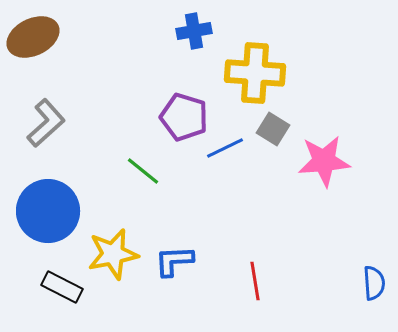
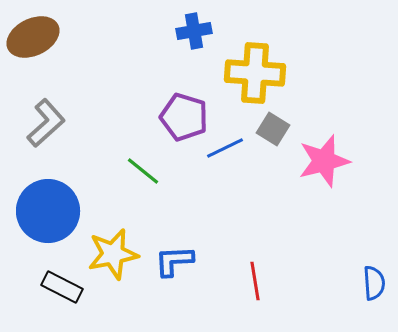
pink star: rotated 10 degrees counterclockwise
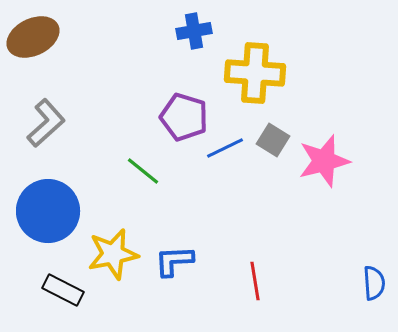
gray square: moved 11 px down
black rectangle: moved 1 px right, 3 px down
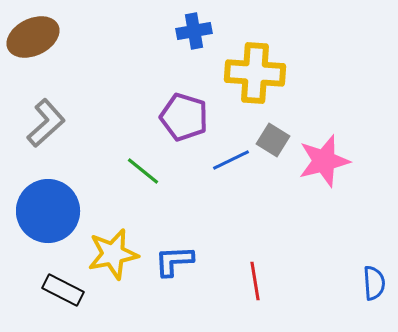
blue line: moved 6 px right, 12 px down
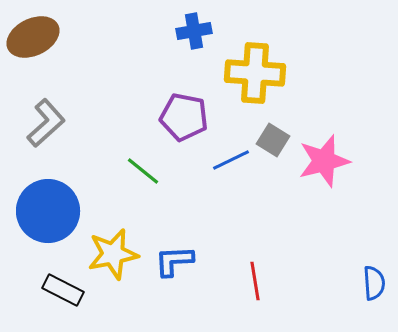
purple pentagon: rotated 6 degrees counterclockwise
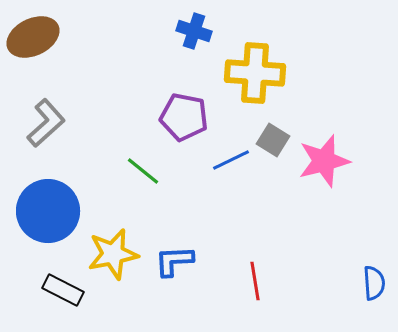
blue cross: rotated 28 degrees clockwise
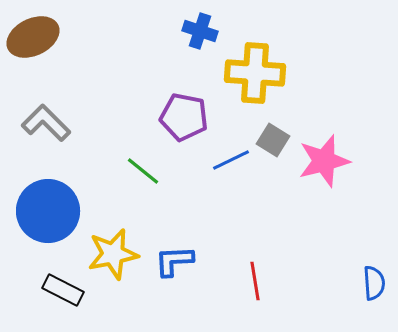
blue cross: moved 6 px right
gray L-shape: rotated 93 degrees counterclockwise
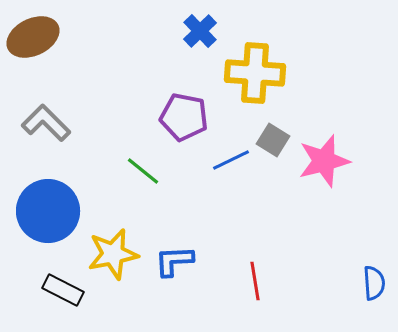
blue cross: rotated 28 degrees clockwise
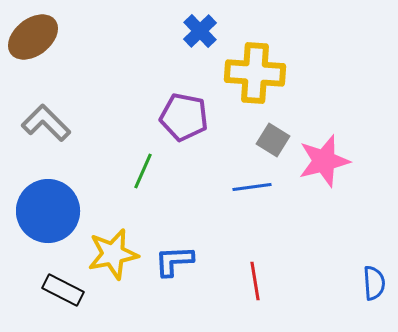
brown ellipse: rotated 12 degrees counterclockwise
blue line: moved 21 px right, 27 px down; rotated 18 degrees clockwise
green line: rotated 75 degrees clockwise
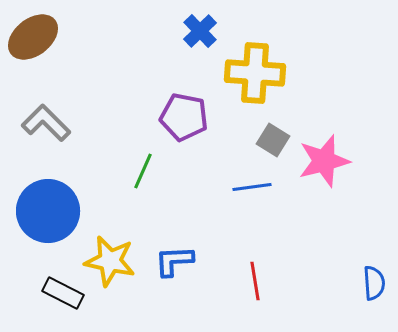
yellow star: moved 3 px left, 7 px down; rotated 24 degrees clockwise
black rectangle: moved 3 px down
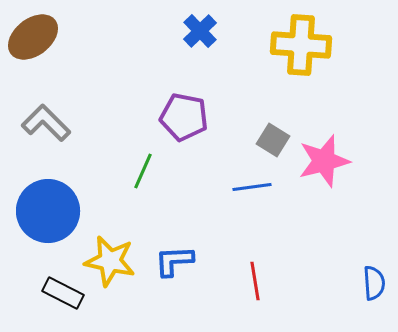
yellow cross: moved 46 px right, 28 px up
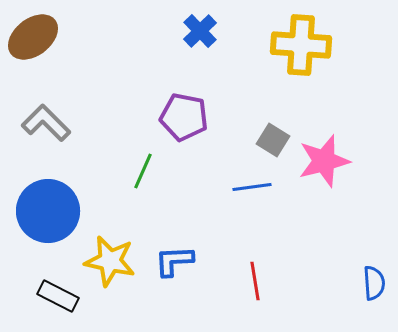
black rectangle: moved 5 px left, 3 px down
